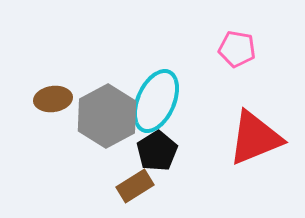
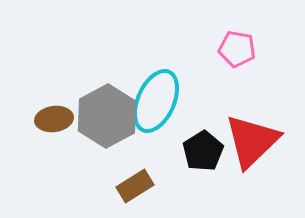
brown ellipse: moved 1 px right, 20 px down
red triangle: moved 3 px left, 3 px down; rotated 22 degrees counterclockwise
black pentagon: moved 46 px right
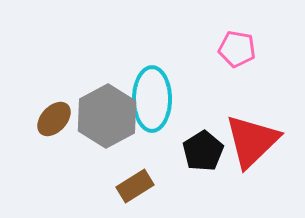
cyan ellipse: moved 4 px left, 2 px up; rotated 24 degrees counterclockwise
brown ellipse: rotated 39 degrees counterclockwise
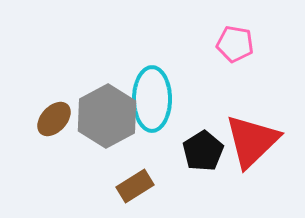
pink pentagon: moved 2 px left, 5 px up
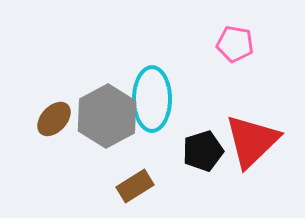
black pentagon: rotated 15 degrees clockwise
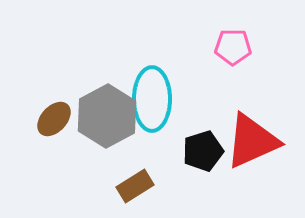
pink pentagon: moved 2 px left, 3 px down; rotated 9 degrees counterclockwise
red triangle: rotated 20 degrees clockwise
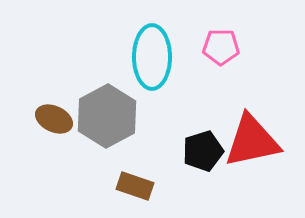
pink pentagon: moved 12 px left
cyan ellipse: moved 42 px up
brown ellipse: rotated 72 degrees clockwise
red triangle: rotated 12 degrees clockwise
brown rectangle: rotated 51 degrees clockwise
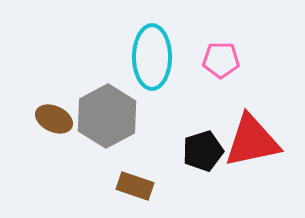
pink pentagon: moved 13 px down
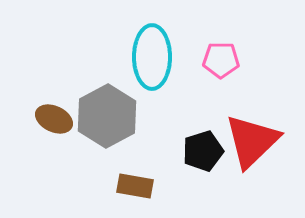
red triangle: rotated 32 degrees counterclockwise
brown rectangle: rotated 9 degrees counterclockwise
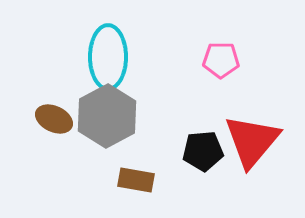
cyan ellipse: moved 44 px left
red triangle: rotated 6 degrees counterclockwise
black pentagon: rotated 12 degrees clockwise
brown rectangle: moved 1 px right, 6 px up
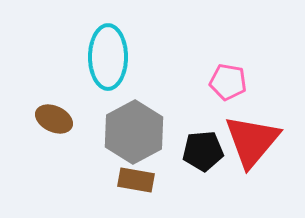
pink pentagon: moved 7 px right, 22 px down; rotated 9 degrees clockwise
gray hexagon: moved 27 px right, 16 px down
